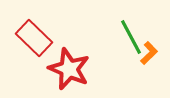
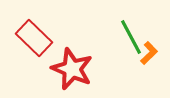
red star: moved 3 px right
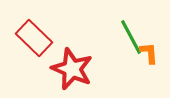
orange L-shape: rotated 50 degrees counterclockwise
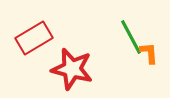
red rectangle: rotated 75 degrees counterclockwise
red star: rotated 9 degrees counterclockwise
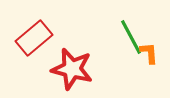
red rectangle: rotated 9 degrees counterclockwise
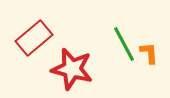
green line: moved 7 px left, 7 px down
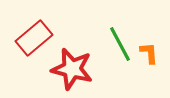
green line: moved 4 px left
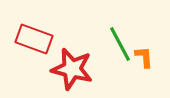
red rectangle: moved 1 px down; rotated 60 degrees clockwise
orange L-shape: moved 5 px left, 4 px down
